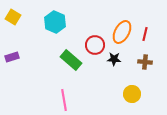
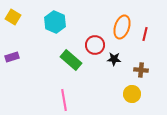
orange ellipse: moved 5 px up; rotated 10 degrees counterclockwise
brown cross: moved 4 px left, 8 px down
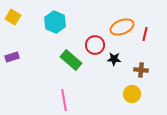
orange ellipse: rotated 50 degrees clockwise
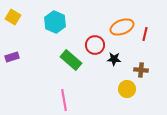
yellow circle: moved 5 px left, 5 px up
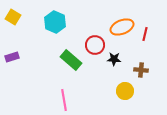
yellow circle: moved 2 px left, 2 px down
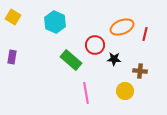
purple rectangle: rotated 64 degrees counterclockwise
brown cross: moved 1 px left, 1 px down
pink line: moved 22 px right, 7 px up
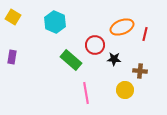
yellow circle: moved 1 px up
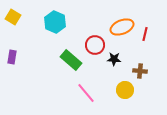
pink line: rotated 30 degrees counterclockwise
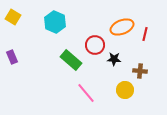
purple rectangle: rotated 32 degrees counterclockwise
